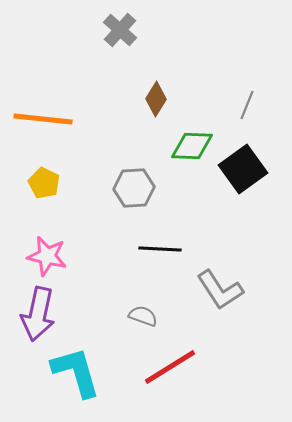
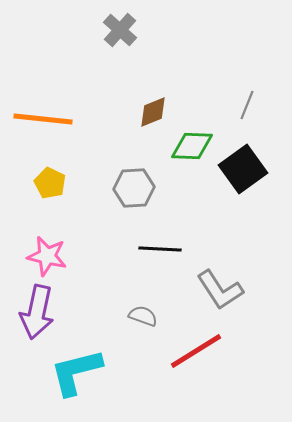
brown diamond: moved 3 px left, 13 px down; rotated 36 degrees clockwise
yellow pentagon: moved 6 px right
purple arrow: moved 1 px left, 2 px up
red line: moved 26 px right, 16 px up
cyan L-shape: rotated 88 degrees counterclockwise
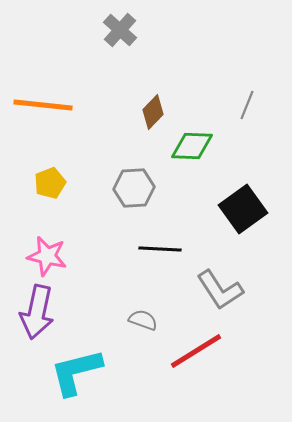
brown diamond: rotated 24 degrees counterclockwise
orange line: moved 14 px up
black square: moved 40 px down
yellow pentagon: rotated 24 degrees clockwise
gray semicircle: moved 4 px down
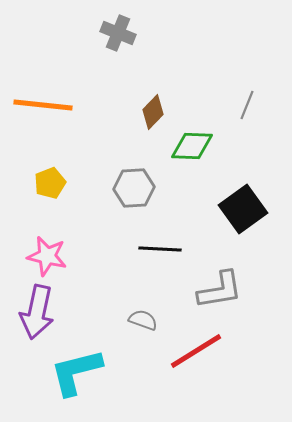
gray cross: moved 2 px left, 3 px down; rotated 20 degrees counterclockwise
gray L-shape: rotated 66 degrees counterclockwise
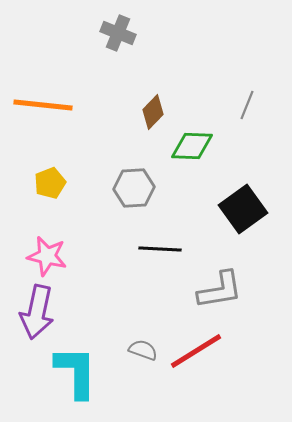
gray semicircle: moved 30 px down
cyan L-shape: rotated 104 degrees clockwise
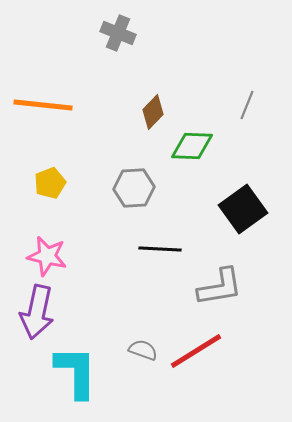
gray L-shape: moved 3 px up
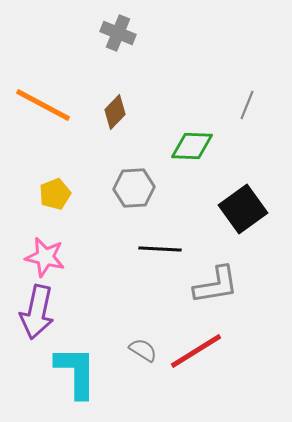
orange line: rotated 22 degrees clockwise
brown diamond: moved 38 px left
yellow pentagon: moved 5 px right, 11 px down
pink star: moved 2 px left, 1 px down
gray L-shape: moved 4 px left, 2 px up
gray semicircle: rotated 12 degrees clockwise
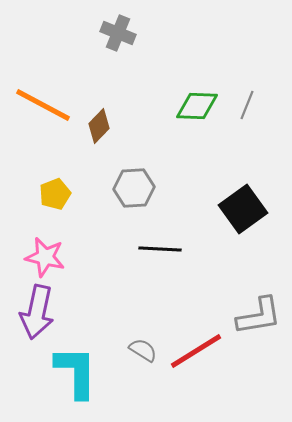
brown diamond: moved 16 px left, 14 px down
green diamond: moved 5 px right, 40 px up
gray L-shape: moved 43 px right, 31 px down
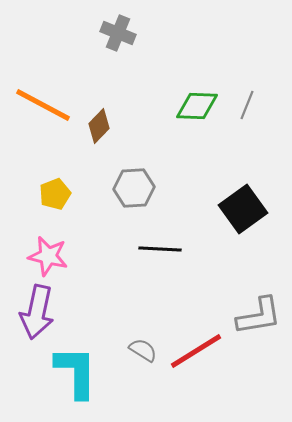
pink star: moved 3 px right, 1 px up
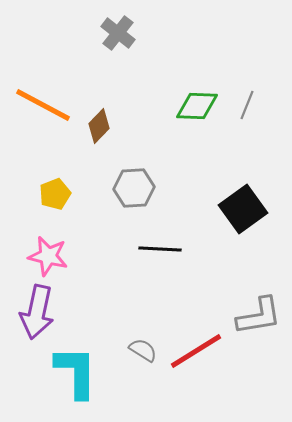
gray cross: rotated 16 degrees clockwise
